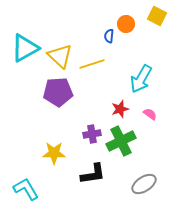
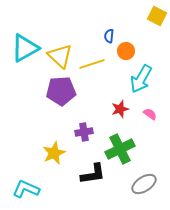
orange circle: moved 27 px down
purple pentagon: moved 3 px right, 1 px up
purple cross: moved 8 px left, 2 px up
green cross: moved 1 px left, 8 px down
yellow star: rotated 25 degrees counterclockwise
cyan L-shape: rotated 36 degrees counterclockwise
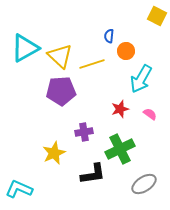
cyan L-shape: moved 7 px left
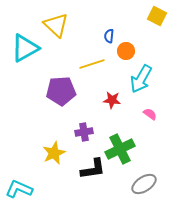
yellow triangle: moved 4 px left, 31 px up
red star: moved 8 px left, 9 px up; rotated 24 degrees clockwise
black L-shape: moved 5 px up
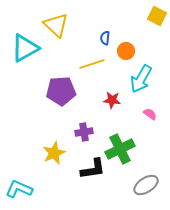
blue semicircle: moved 4 px left, 2 px down
gray ellipse: moved 2 px right, 1 px down
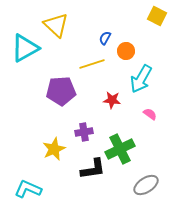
blue semicircle: rotated 24 degrees clockwise
yellow star: moved 4 px up
cyan L-shape: moved 9 px right
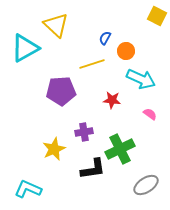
cyan arrow: rotated 96 degrees counterclockwise
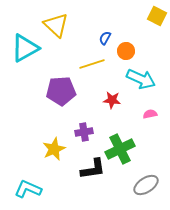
pink semicircle: rotated 48 degrees counterclockwise
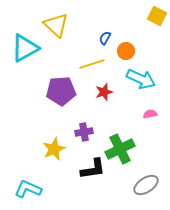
red star: moved 8 px left, 8 px up; rotated 24 degrees counterclockwise
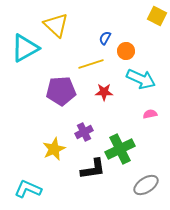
yellow line: moved 1 px left
red star: rotated 18 degrees clockwise
purple cross: rotated 18 degrees counterclockwise
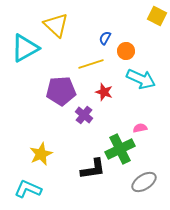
red star: rotated 18 degrees clockwise
pink semicircle: moved 10 px left, 14 px down
purple cross: moved 17 px up; rotated 24 degrees counterclockwise
yellow star: moved 13 px left, 5 px down
gray ellipse: moved 2 px left, 3 px up
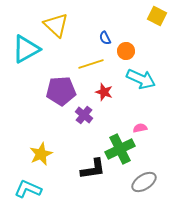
blue semicircle: rotated 56 degrees counterclockwise
cyan triangle: moved 1 px right, 1 px down
